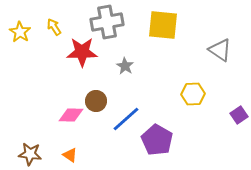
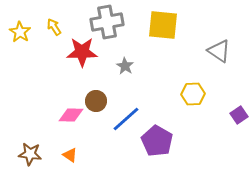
gray triangle: moved 1 px left, 1 px down
purple pentagon: moved 1 px down
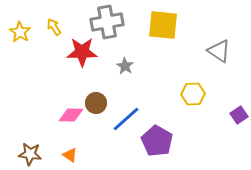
brown circle: moved 2 px down
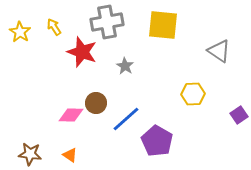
red star: rotated 20 degrees clockwise
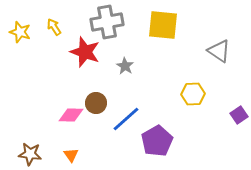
yellow star: rotated 15 degrees counterclockwise
red star: moved 3 px right
purple pentagon: rotated 12 degrees clockwise
orange triangle: moved 1 px right; rotated 21 degrees clockwise
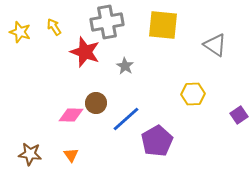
gray triangle: moved 4 px left, 6 px up
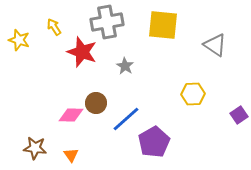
yellow star: moved 1 px left, 8 px down
red star: moved 3 px left
purple pentagon: moved 3 px left, 1 px down
brown star: moved 5 px right, 6 px up
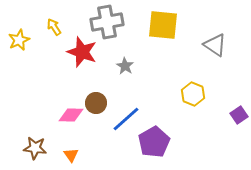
yellow star: rotated 30 degrees clockwise
yellow hexagon: rotated 25 degrees clockwise
